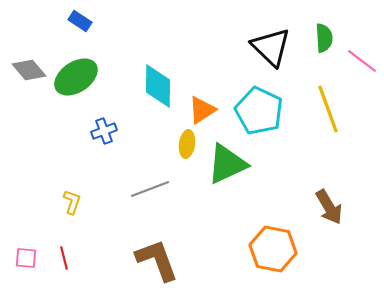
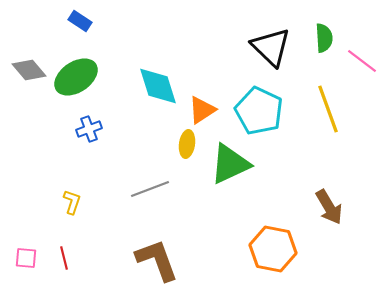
cyan diamond: rotated 18 degrees counterclockwise
blue cross: moved 15 px left, 2 px up
green triangle: moved 3 px right
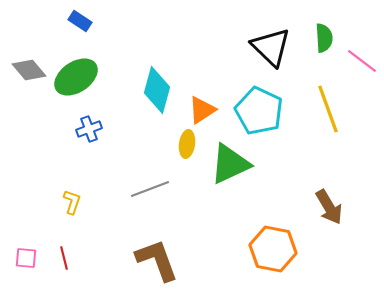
cyan diamond: moved 1 px left, 4 px down; rotated 33 degrees clockwise
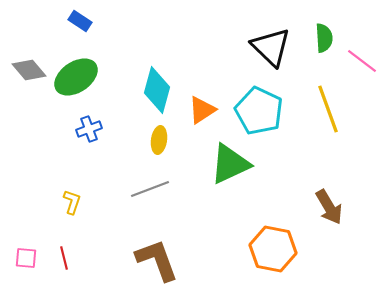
yellow ellipse: moved 28 px left, 4 px up
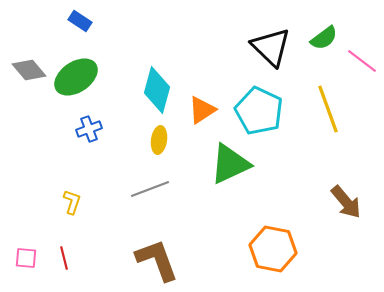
green semicircle: rotated 56 degrees clockwise
brown arrow: moved 17 px right, 5 px up; rotated 9 degrees counterclockwise
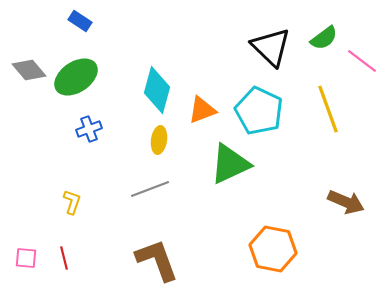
orange triangle: rotated 12 degrees clockwise
brown arrow: rotated 27 degrees counterclockwise
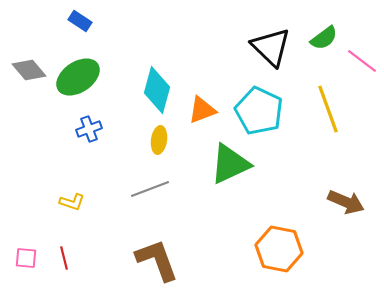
green ellipse: moved 2 px right
yellow L-shape: rotated 90 degrees clockwise
orange hexagon: moved 6 px right
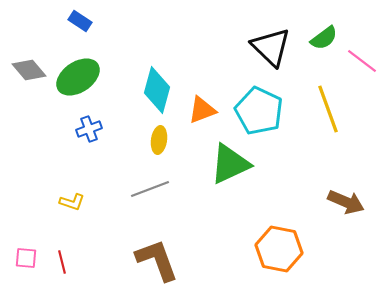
red line: moved 2 px left, 4 px down
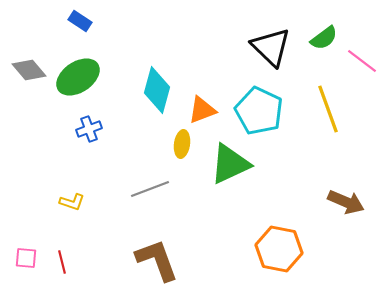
yellow ellipse: moved 23 px right, 4 px down
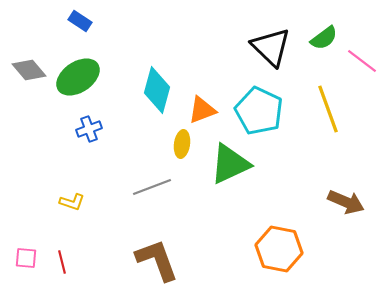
gray line: moved 2 px right, 2 px up
